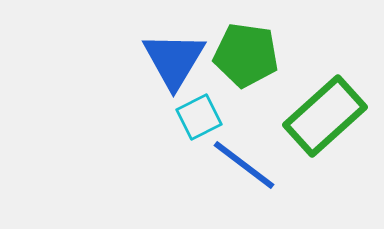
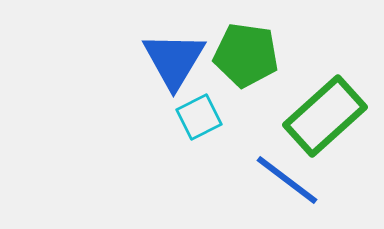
blue line: moved 43 px right, 15 px down
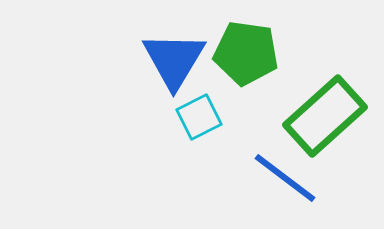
green pentagon: moved 2 px up
blue line: moved 2 px left, 2 px up
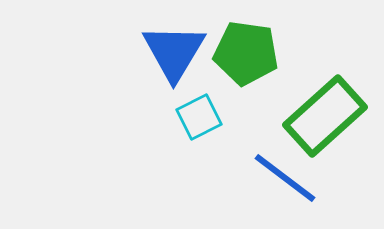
blue triangle: moved 8 px up
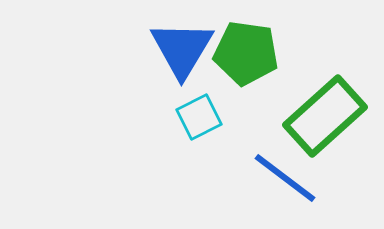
blue triangle: moved 8 px right, 3 px up
